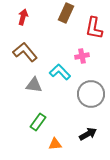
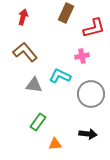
red L-shape: rotated 115 degrees counterclockwise
cyan L-shape: moved 4 px down; rotated 20 degrees counterclockwise
black arrow: rotated 36 degrees clockwise
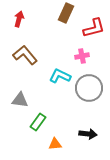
red arrow: moved 4 px left, 2 px down
brown L-shape: moved 3 px down
gray triangle: moved 14 px left, 15 px down
gray circle: moved 2 px left, 6 px up
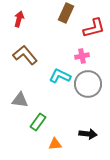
gray circle: moved 1 px left, 4 px up
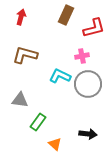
brown rectangle: moved 2 px down
red arrow: moved 2 px right, 2 px up
brown L-shape: rotated 35 degrees counterclockwise
orange triangle: rotated 48 degrees clockwise
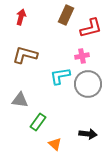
red L-shape: moved 3 px left
cyan L-shape: rotated 35 degrees counterclockwise
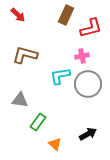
red arrow: moved 3 px left, 2 px up; rotated 119 degrees clockwise
black arrow: rotated 36 degrees counterclockwise
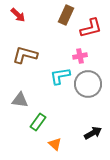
pink cross: moved 2 px left
black arrow: moved 5 px right, 1 px up
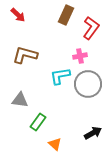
red L-shape: rotated 40 degrees counterclockwise
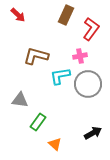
red L-shape: moved 1 px down
brown L-shape: moved 11 px right, 1 px down
